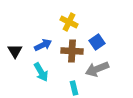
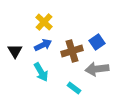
yellow cross: moved 25 px left; rotated 18 degrees clockwise
brown cross: rotated 20 degrees counterclockwise
gray arrow: rotated 15 degrees clockwise
cyan rectangle: rotated 40 degrees counterclockwise
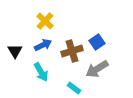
yellow cross: moved 1 px right, 1 px up
gray arrow: rotated 25 degrees counterclockwise
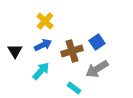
cyan arrow: moved 1 px up; rotated 108 degrees counterclockwise
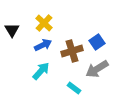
yellow cross: moved 1 px left, 2 px down
black triangle: moved 3 px left, 21 px up
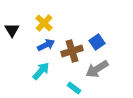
blue arrow: moved 3 px right
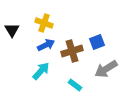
yellow cross: rotated 24 degrees counterclockwise
blue square: rotated 14 degrees clockwise
gray arrow: moved 9 px right
cyan rectangle: moved 1 px right, 3 px up
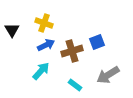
gray arrow: moved 2 px right, 6 px down
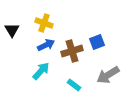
cyan rectangle: moved 1 px left
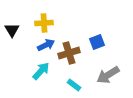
yellow cross: rotated 24 degrees counterclockwise
brown cross: moved 3 px left, 2 px down
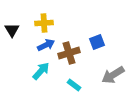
gray arrow: moved 5 px right
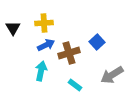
black triangle: moved 1 px right, 2 px up
blue square: rotated 21 degrees counterclockwise
cyan arrow: rotated 30 degrees counterclockwise
gray arrow: moved 1 px left
cyan rectangle: moved 1 px right
